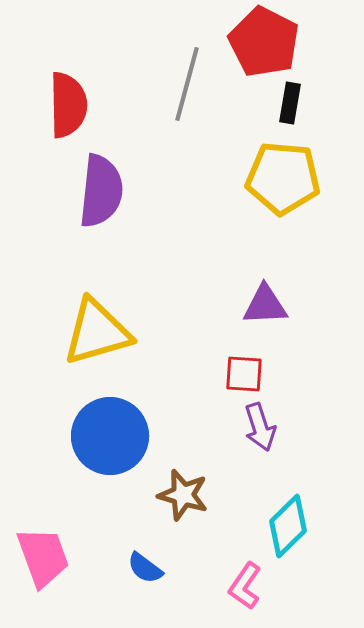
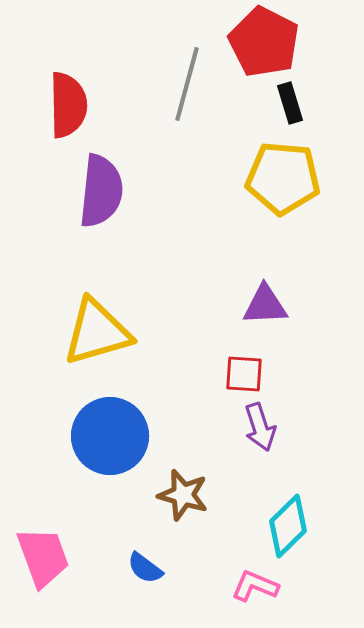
black rectangle: rotated 27 degrees counterclockwise
pink L-shape: moved 10 px right; rotated 78 degrees clockwise
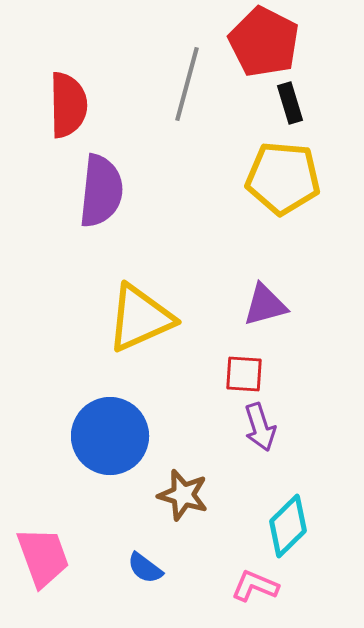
purple triangle: rotated 12 degrees counterclockwise
yellow triangle: moved 43 px right, 14 px up; rotated 8 degrees counterclockwise
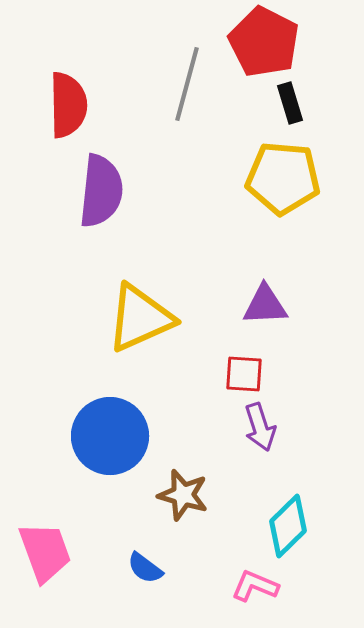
purple triangle: rotated 12 degrees clockwise
pink trapezoid: moved 2 px right, 5 px up
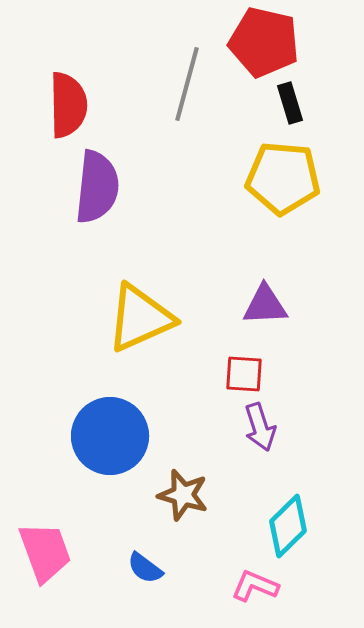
red pentagon: rotated 14 degrees counterclockwise
purple semicircle: moved 4 px left, 4 px up
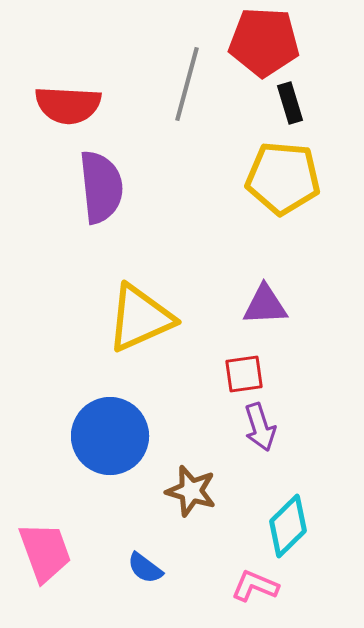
red pentagon: rotated 10 degrees counterclockwise
red semicircle: rotated 94 degrees clockwise
purple semicircle: moved 4 px right; rotated 12 degrees counterclockwise
red square: rotated 12 degrees counterclockwise
brown star: moved 8 px right, 4 px up
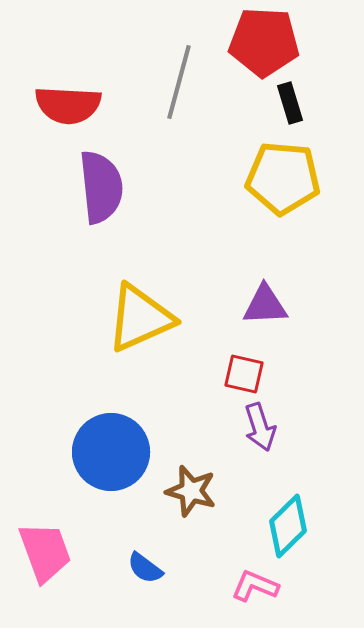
gray line: moved 8 px left, 2 px up
red square: rotated 21 degrees clockwise
blue circle: moved 1 px right, 16 px down
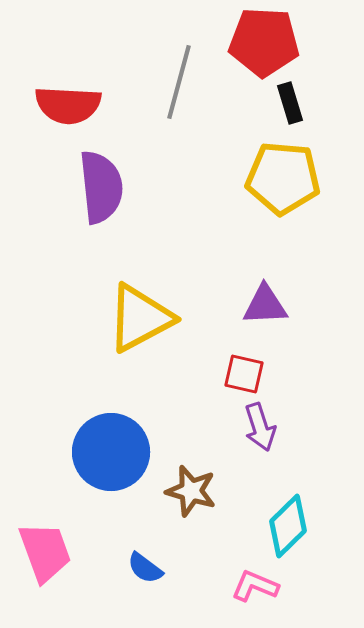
yellow triangle: rotated 4 degrees counterclockwise
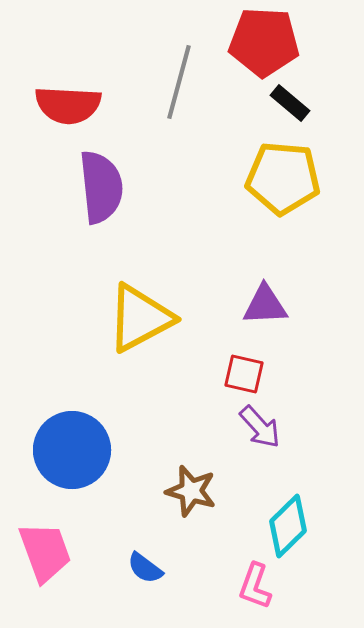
black rectangle: rotated 33 degrees counterclockwise
purple arrow: rotated 24 degrees counterclockwise
blue circle: moved 39 px left, 2 px up
pink L-shape: rotated 93 degrees counterclockwise
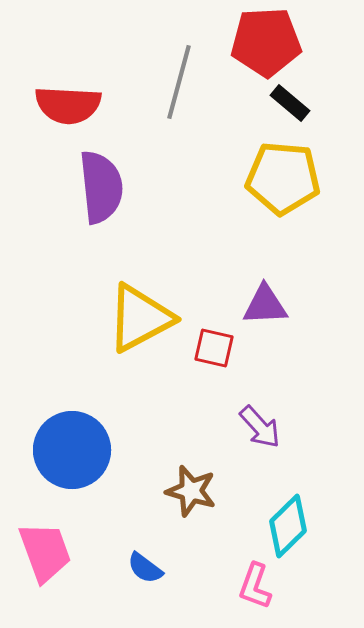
red pentagon: moved 2 px right; rotated 6 degrees counterclockwise
red square: moved 30 px left, 26 px up
